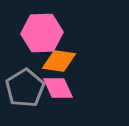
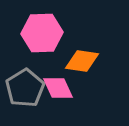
orange diamond: moved 23 px right
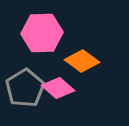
orange diamond: rotated 28 degrees clockwise
pink diamond: rotated 24 degrees counterclockwise
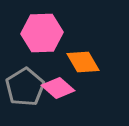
orange diamond: moved 1 px right, 1 px down; rotated 24 degrees clockwise
gray pentagon: moved 1 px up
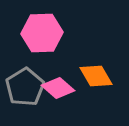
orange diamond: moved 13 px right, 14 px down
